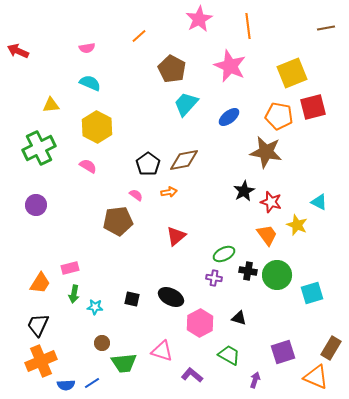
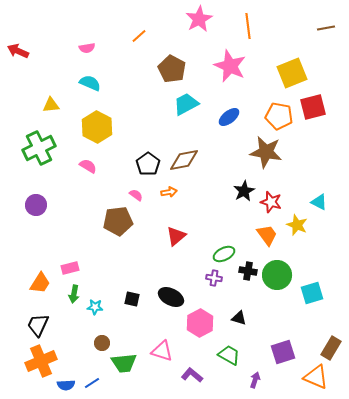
cyan trapezoid at (186, 104): rotated 20 degrees clockwise
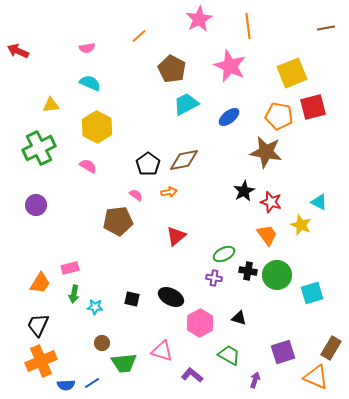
yellow star at (297, 225): moved 4 px right
